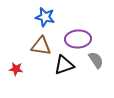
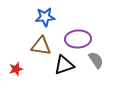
blue star: rotated 18 degrees counterclockwise
red star: rotated 24 degrees counterclockwise
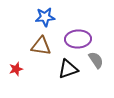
black triangle: moved 4 px right, 4 px down
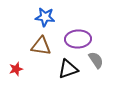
blue star: rotated 12 degrees clockwise
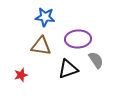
red star: moved 5 px right, 6 px down
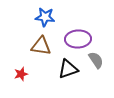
red star: moved 1 px up
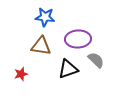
gray semicircle: rotated 12 degrees counterclockwise
